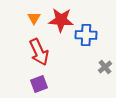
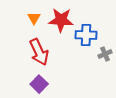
gray cross: moved 13 px up; rotated 16 degrees clockwise
purple square: rotated 24 degrees counterclockwise
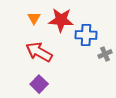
red arrow: rotated 144 degrees clockwise
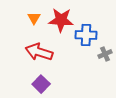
red arrow: rotated 12 degrees counterclockwise
purple square: moved 2 px right
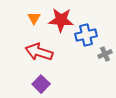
blue cross: rotated 15 degrees counterclockwise
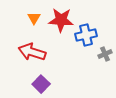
red arrow: moved 7 px left
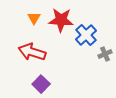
blue cross: rotated 30 degrees counterclockwise
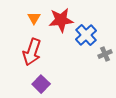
red star: rotated 10 degrees counterclockwise
red arrow: rotated 88 degrees counterclockwise
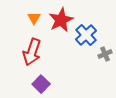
red star: rotated 20 degrees counterclockwise
